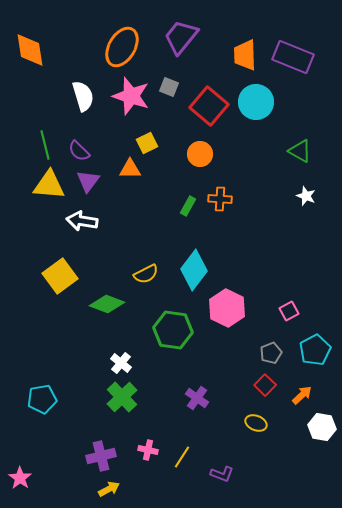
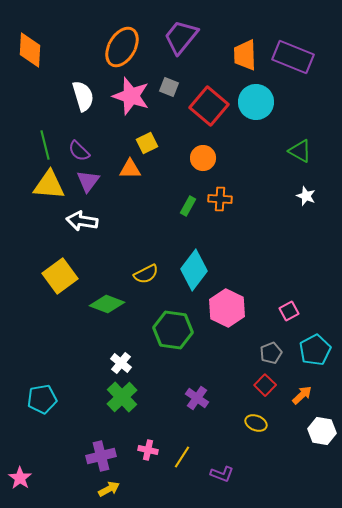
orange diamond at (30, 50): rotated 12 degrees clockwise
orange circle at (200, 154): moved 3 px right, 4 px down
white hexagon at (322, 427): moved 4 px down
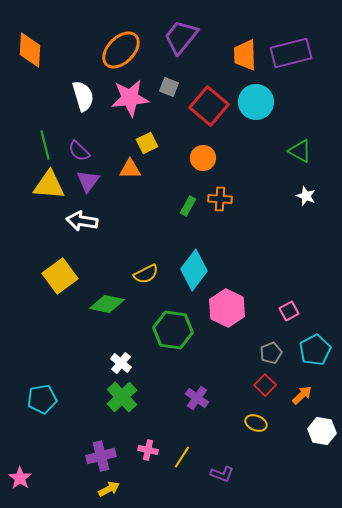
orange ellipse at (122, 47): moved 1 px left, 3 px down; rotated 15 degrees clockwise
purple rectangle at (293, 57): moved 2 px left, 4 px up; rotated 36 degrees counterclockwise
pink star at (131, 96): moved 1 px left, 2 px down; rotated 24 degrees counterclockwise
green diamond at (107, 304): rotated 8 degrees counterclockwise
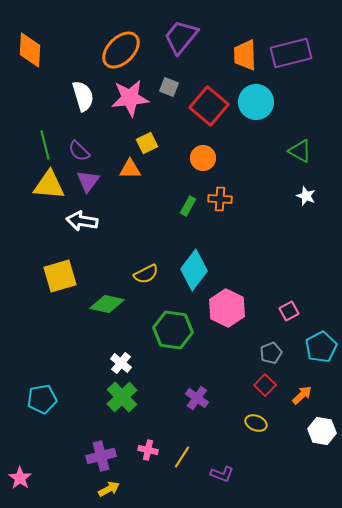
yellow square at (60, 276): rotated 20 degrees clockwise
cyan pentagon at (315, 350): moved 6 px right, 3 px up
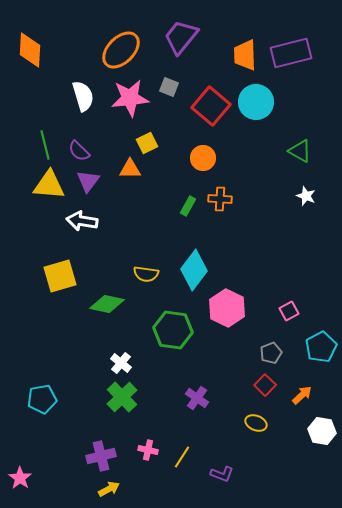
red square at (209, 106): moved 2 px right
yellow semicircle at (146, 274): rotated 35 degrees clockwise
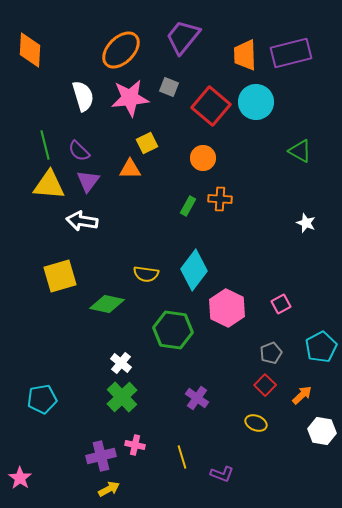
purple trapezoid at (181, 37): moved 2 px right
white star at (306, 196): moved 27 px down
pink square at (289, 311): moved 8 px left, 7 px up
pink cross at (148, 450): moved 13 px left, 5 px up
yellow line at (182, 457): rotated 50 degrees counterclockwise
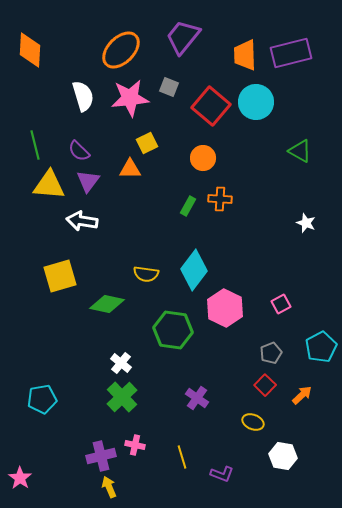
green line at (45, 145): moved 10 px left
pink hexagon at (227, 308): moved 2 px left
yellow ellipse at (256, 423): moved 3 px left, 1 px up
white hexagon at (322, 431): moved 39 px left, 25 px down
yellow arrow at (109, 489): moved 2 px up; rotated 85 degrees counterclockwise
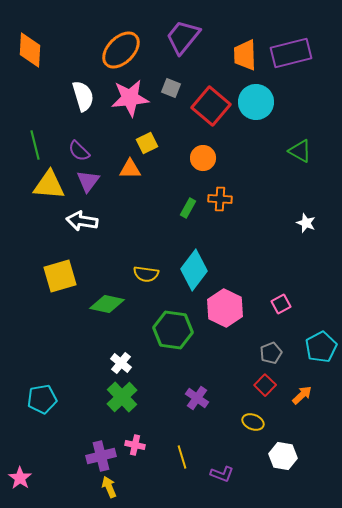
gray square at (169, 87): moved 2 px right, 1 px down
green rectangle at (188, 206): moved 2 px down
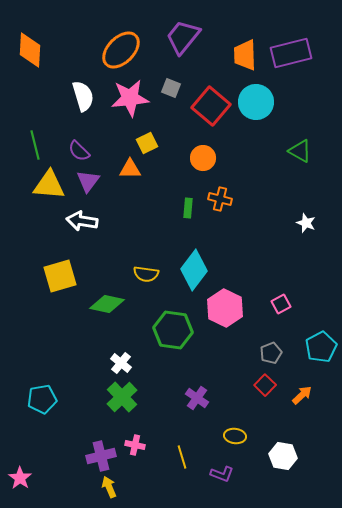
orange cross at (220, 199): rotated 10 degrees clockwise
green rectangle at (188, 208): rotated 24 degrees counterclockwise
yellow ellipse at (253, 422): moved 18 px left, 14 px down; rotated 15 degrees counterclockwise
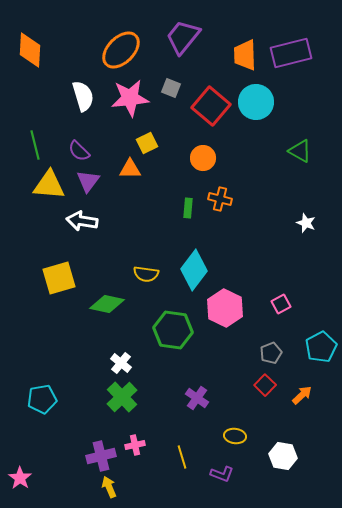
yellow square at (60, 276): moved 1 px left, 2 px down
pink cross at (135, 445): rotated 24 degrees counterclockwise
